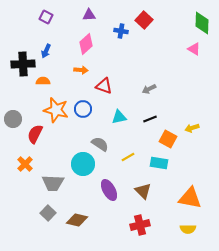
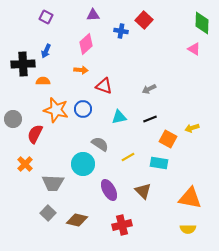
purple triangle: moved 4 px right
red cross: moved 18 px left
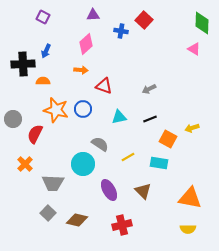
purple square: moved 3 px left
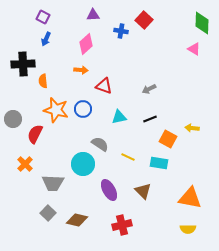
blue arrow: moved 12 px up
orange semicircle: rotated 96 degrees counterclockwise
yellow arrow: rotated 24 degrees clockwise
yellow line: rotated 56 degrees clockwise
